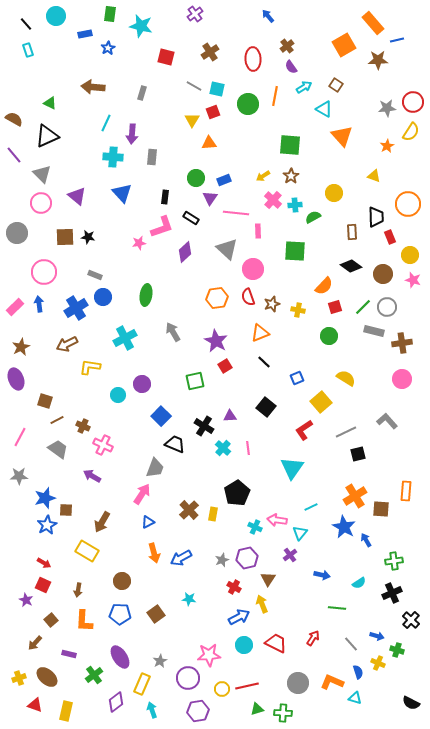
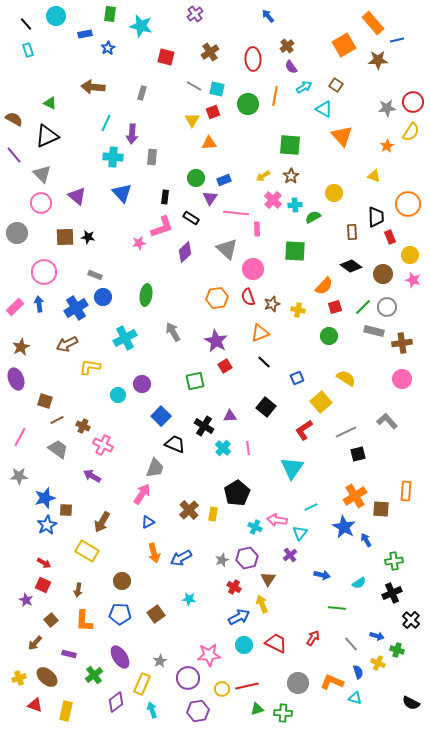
pink rectangle at (258, 231): moved 1 px left, 2 px up
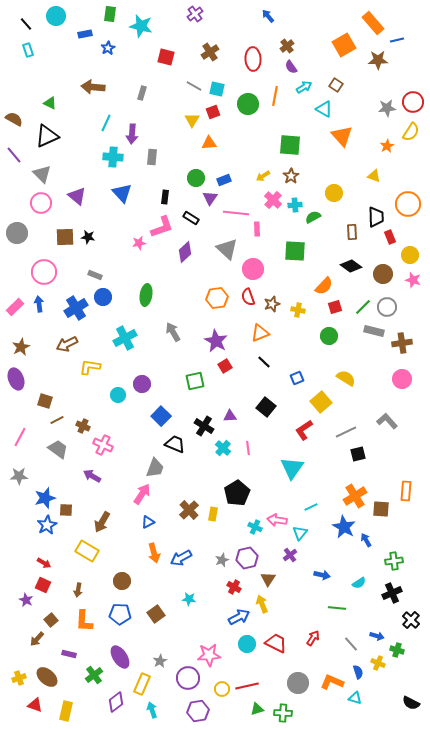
brown arrow at (35, 643): moved 2 px right, 4 px up
cyan circle at (244, 645): moved 3 px right, 1 px up
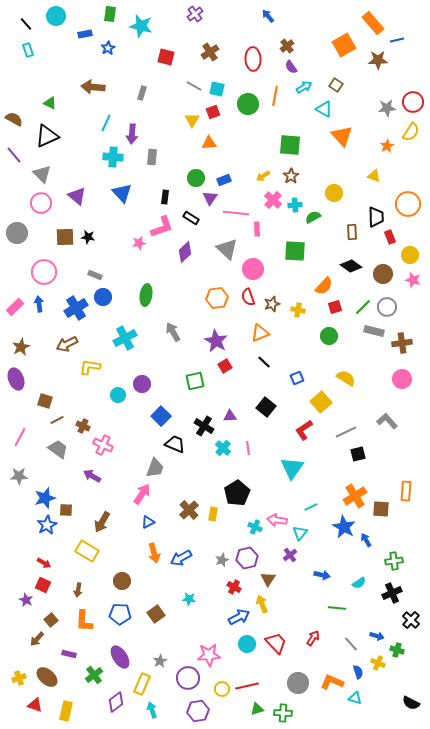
red trapezoid at (276, 643): rotated 20 degrees clockwise
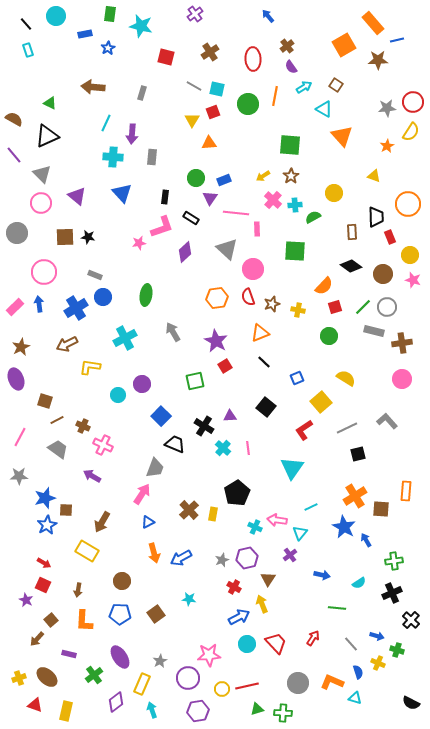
gray line at (346, 432): moved 1 px right, 4 px up
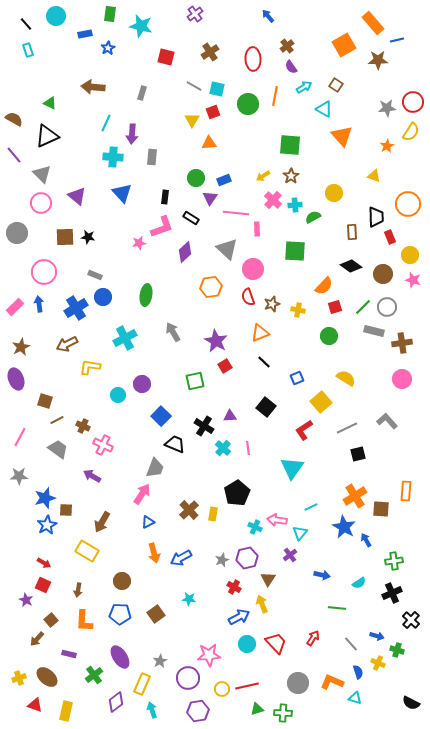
orange hexagon at (217, 298): moved 6 px left, 11 px up
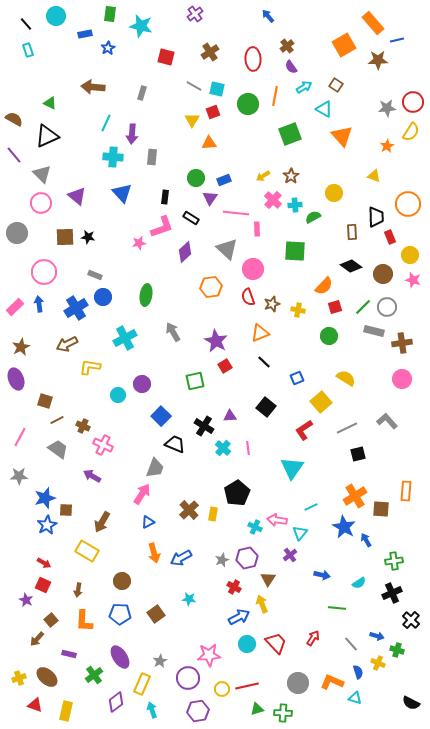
green square at (290, 145): moved 11 px up; rotated 25 degrees counterclockwise
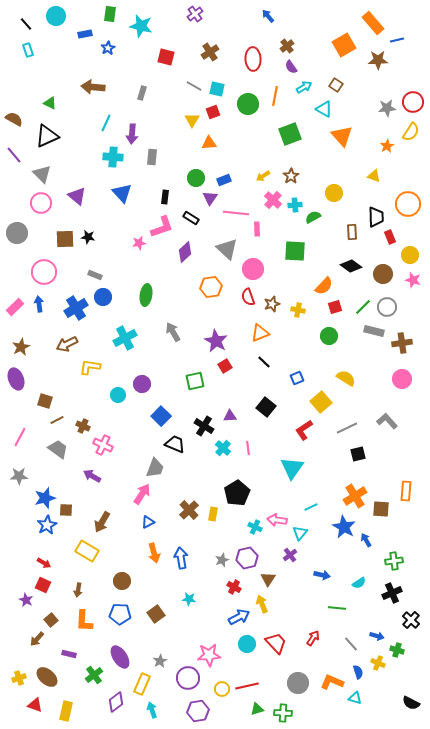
brown square at (65, 237): moved 2 px down
blue arrow at (181, 558): rotated 110 degrees clockwise
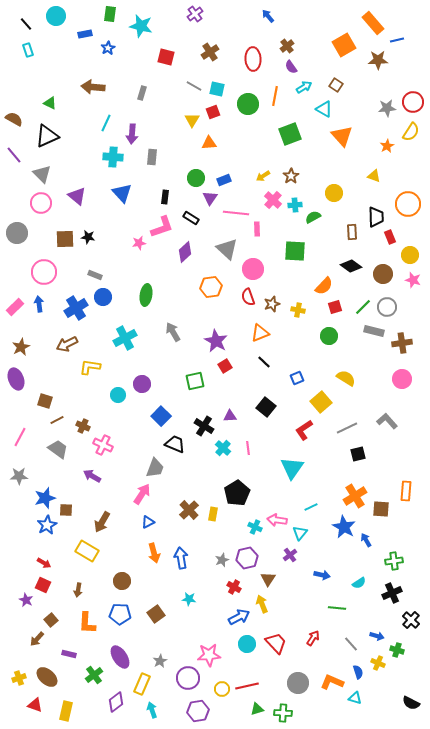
orange L-shape at (84, 621): moved 3 px right, 2 px down
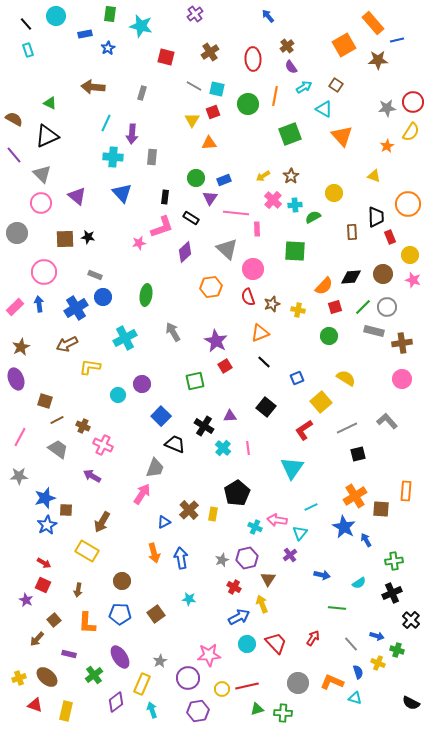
black diamond at (351, 266): moved 11 px down; rotated 40 degrees counterclockwise
blue triangle at (148, 522): moved 16 px right
brown square at (51, 620): moved 3 px right
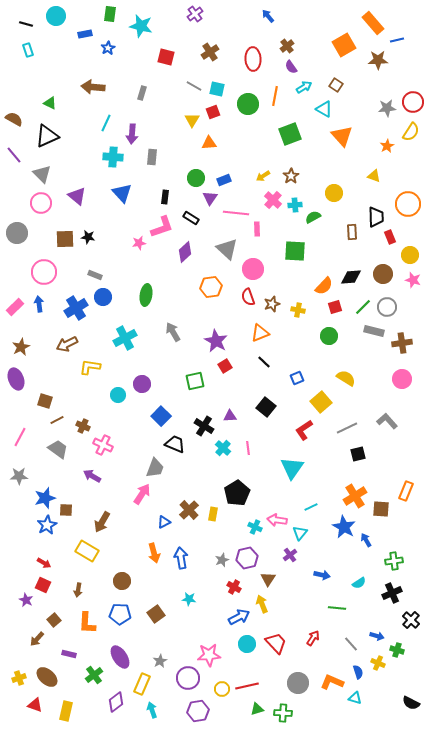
black line at (26, 24): rotated 32 degrees counterclockwise
orange rectangle at (406, 491): rotated 18 degrees clockwise
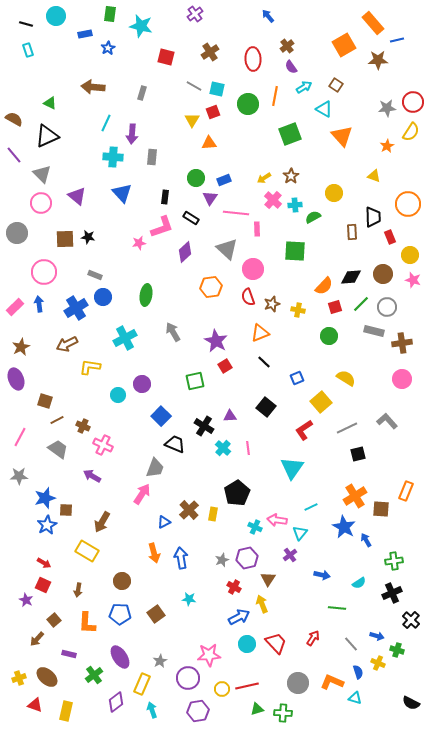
yellow arrow at (263, 176): moved 1 px right, 2 px down
black trapezoid at (376, 217): moved 3 px left
green line at (363, 307): moved 2 px left, 3 px up
